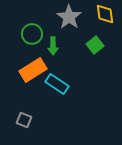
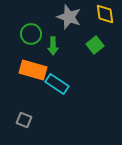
gray star: rotated 15 degrees counterclockwise
green circle: moved 1 px left
orange rectangle: rotated 48 degrees clockwise
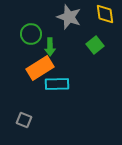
green arrow: moved 3 px left, 1 px down
orange rectangle: moved 7 px right, 2 px up; rotated 48 degrees counterclockwise
cyan rectangle: rotated 35 degrees counterclockwise
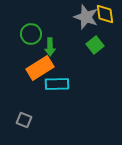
gray star: moved 17 px right
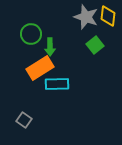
yellow diamond: moved 3 px right, 2 px down; rotated 15 degrees clockwise
gray square: rotated 14 degrees clockwise
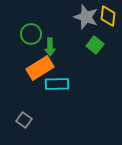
green square: rotated 12 degrees counterclockwise
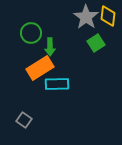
gray star: rotated 15 degrees clockwise
green circle: moved 1 px up
green square: moved 1 px right, 2 px up; rotated 18 degrees clockwise
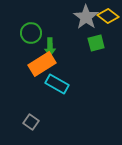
yellow diamond: rotated 60 degrees counterclockwise
green square: rotated 18 degrees clockwise
orange rectangle: moved 2 px right, 4 px up
cyan rectangle: rotated 30 degrees clockwise
gray square: moved 7 px right, 2 px down
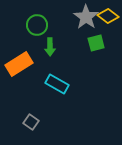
green circle: moved 6 px right, 8 px up
orange rectangle: moved 23 px left
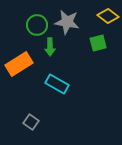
gray star: moved 19 px left, 5 px down; rotated 25 degrees counterclockwise
green square: moved 2 px right
